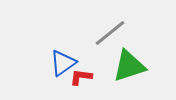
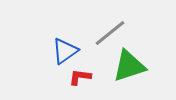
blue triangle: moved 2 px right, 12 px up
red L-shape: moved 1 px left
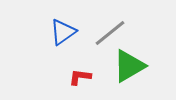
blue triangle: moved 2 px left, 19 px up
green triangle: rotated 12 degrees counterclockwise
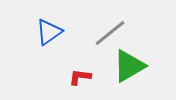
blue triangle: moved 14 px left
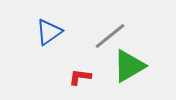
gray line: moved 3 px down
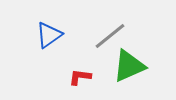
blue triangle: moved 3 px down
green triangle: rotated 6 degrees clockwise
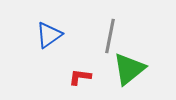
gray line: rotated 40 degrees counterclockwise
green triangle: moved 3 px down; rotated 15 degrees counterclockwise
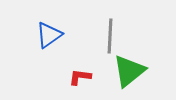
gray line: rotated 8 degrees counterclockwise
green triangle: moved 2 px down
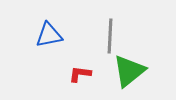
blue triangle: rotated 24 degrees clockwise
red L-shape: moved 3 px up
